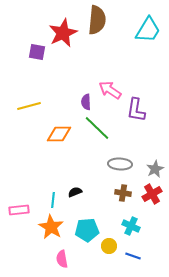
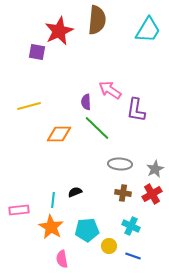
red star: moved 4 px left, 2 px up
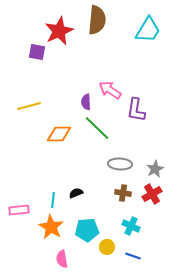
black semicircle: moved 1 px right, 1 px down
yellow circle: moved 2 px left, 1 px down
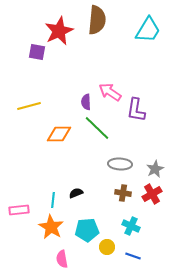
pink arrow: moved 2 px down
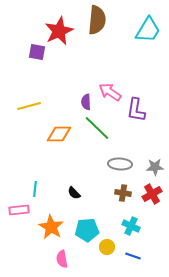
gray star: moved 2 px up; rotated 24 degrees clockwise
black semicircle: moved 2 px left; rotated 112 degrees counterclockwise
cyan line: moved 18 px left, 11 px up
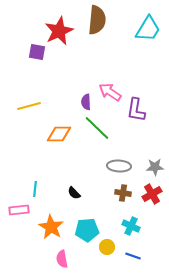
cyan trapezoid: moved 1 px up
gray ellipse: moved 1 px left, 2 px down
